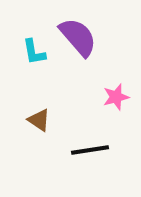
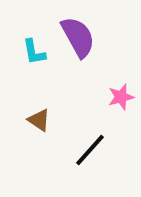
purple semicircle: rotated 12 degrees clockwise
pink star: moved 5 px right
black line: rotated 39 degrees counterclockwise
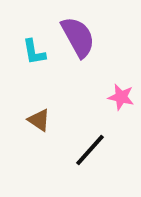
pink star: rotated 28 degrees clockwise
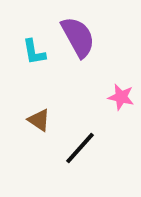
black line: moved 10 px left, 2 px up
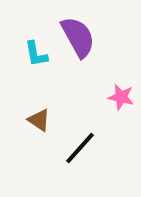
cyan L-shape: moved 2 px right, 2 px down
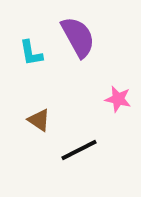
cyan L-shape: moved 5 px left, 1 px up
pink star: moved 3 px left, 2 px down
black line: moved 1 px left, 2 px down; rotated 21 degrees clockwise
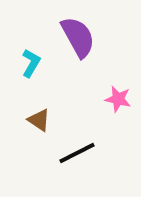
cyan L-shape: moved 10 px down; rotated 140 degrees counterclockwise
black line: moved 2 px left, 3 px down
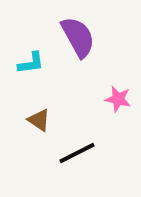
cyan L-shape: rotated 52 degrees clockwise
